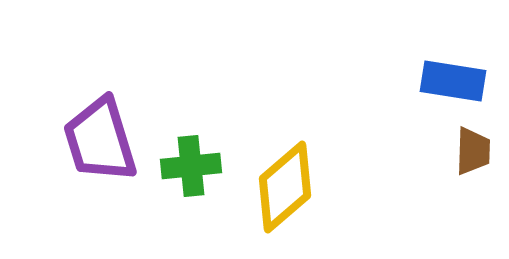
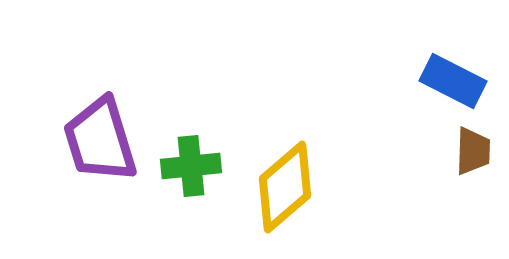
blue rectangle: rotated 18 degrees clockwise
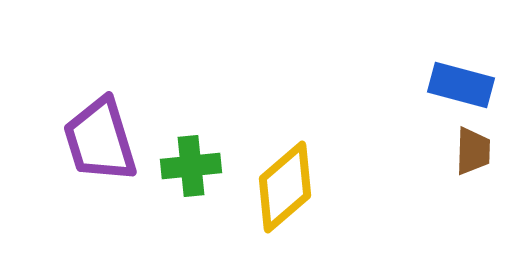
blue rectangle: moved 8 px right, 4 px down; rotated 12 degrees counterclockwise
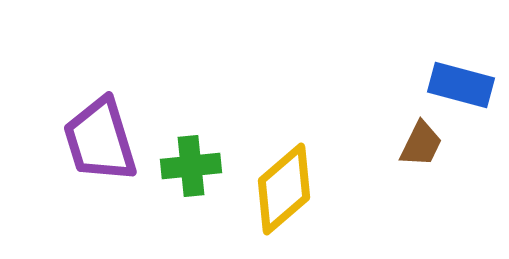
brown trapezoid: moved 52 px left, 7 px up; rotated 24 degrees clockwise
yellow diamond: moved 1 px left, 2 px down
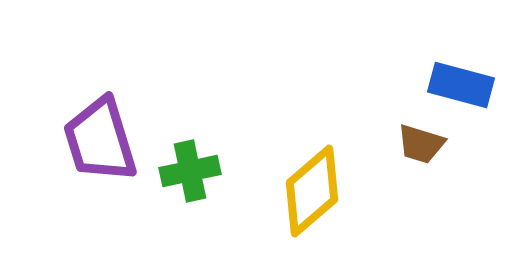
brown trapezoid: rotated 81 degrees clockwise
green cross: moved 1 px left, 5 px down; rotated 6 degrees counterclockwise
yellow diamond: moved 28 px right, 2 px down
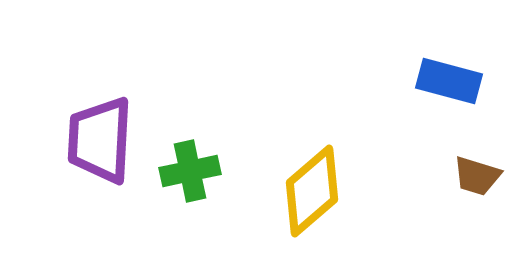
blue rectangle: moved 12 px left, 4 px up
purple trapezoid: rotated 20 degrees clockwise
brown trapezoid: moved 56 px right, 32 px down
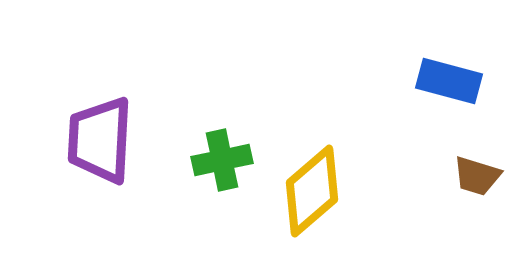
green cross: moved 32 px right, 11 px up
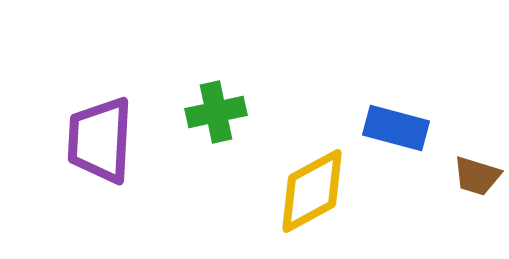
blue rectangle: moved 53 px left, 47 px down
green cross: moved 6 px left, 48 px up
yellow diamond: rotated 12 degrees clockwise
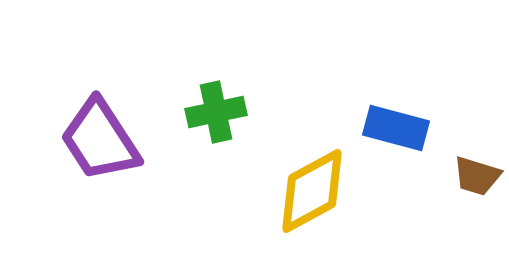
purple trapezoid: rotated 36 degrees counterclockwise
